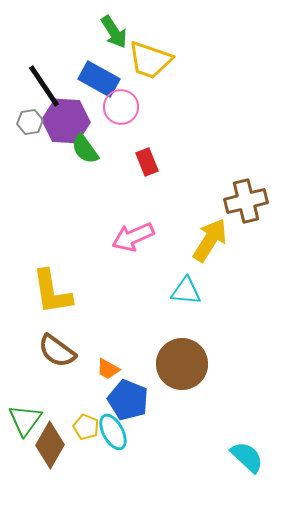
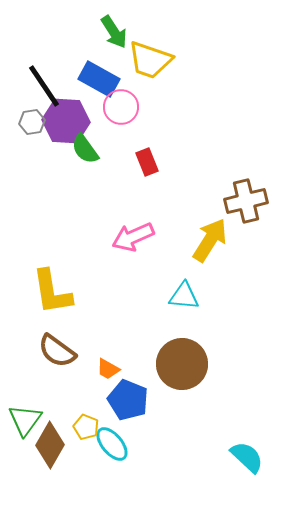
gray hexagon: moved 2 px right
cyan triangle: moved 2 px left, 5 px down
cyan ellipse: moved 1 px left, 12 px down; rotated 12 degrees counterclockwise
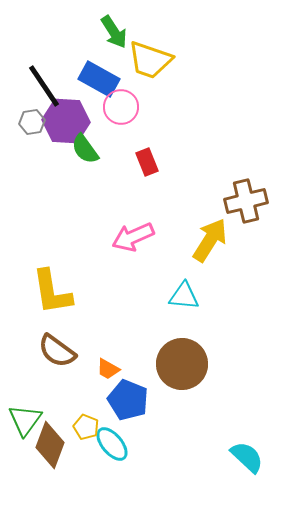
brown diamond: rotated 9 degrees counterclockwise
